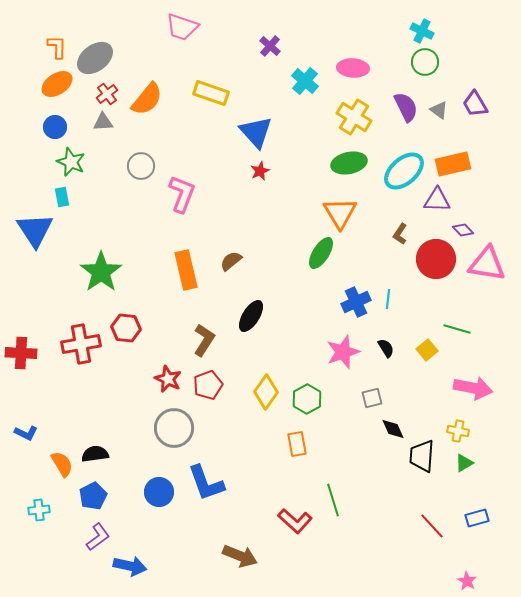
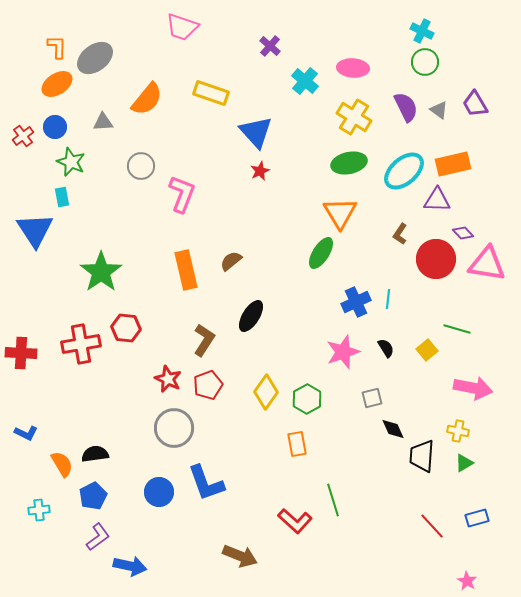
red cross at (107, 94): moved 84 px left, 42 px down
purple diamond at (463, 230): moved 3 px down
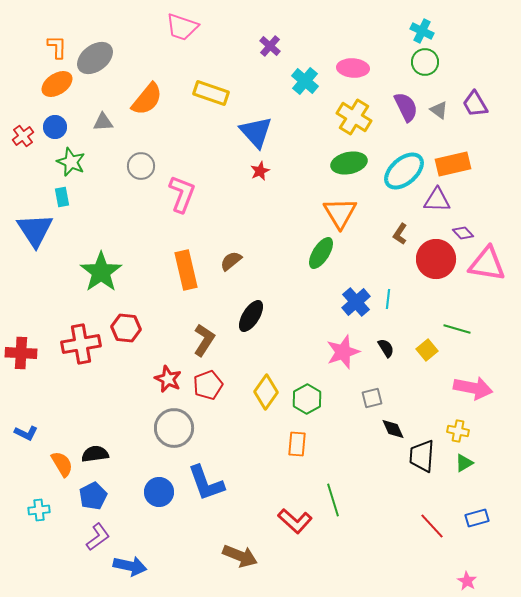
blue cross at (356, 302): rotated 16 degrees counterclockwise
orange rectangle at (297, 444): rotated 15 degrees clockwise
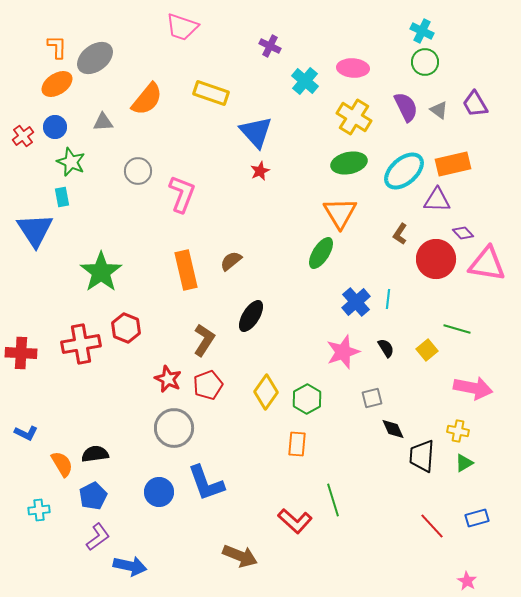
purple cross at (270, 46): rotated 15 degrees counterclockwise
gray circle at (141, 166): moved 3 px left, 5 px down
red hexagon at (126, 328): rotated 16 degrees clockwise
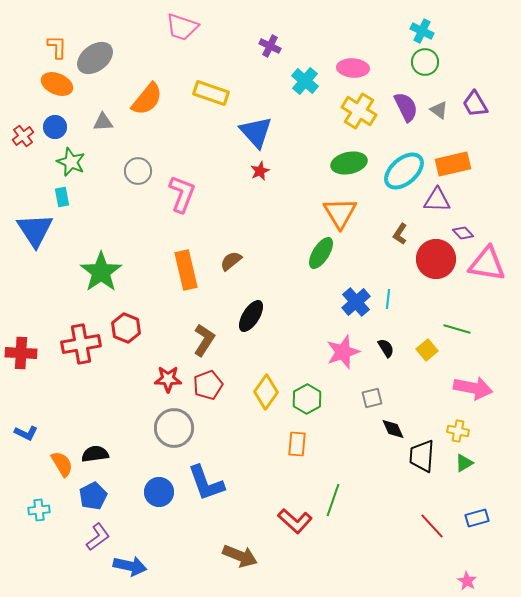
orange ellipse at (57, 84): rotated 56 degrees clockwise
yellow cross at (354, 117): moved 5 px right, 6 px up
red star at (168, 379): rotated 24 degrees counterclockwise
green line at (333, 500): rotated 36 degrees clockwise
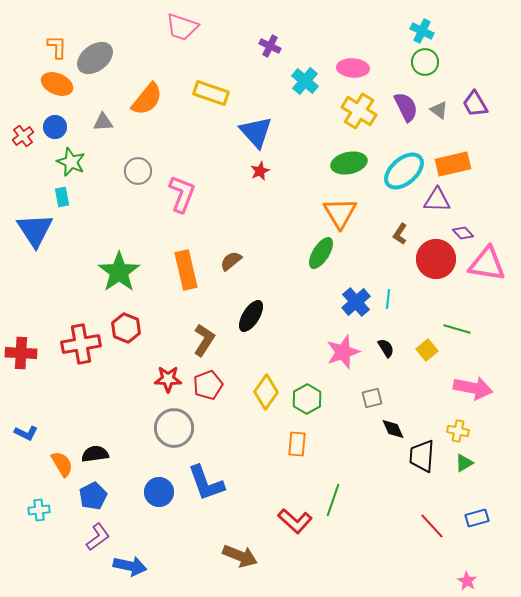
green star at (101, 272): moved 18 px right
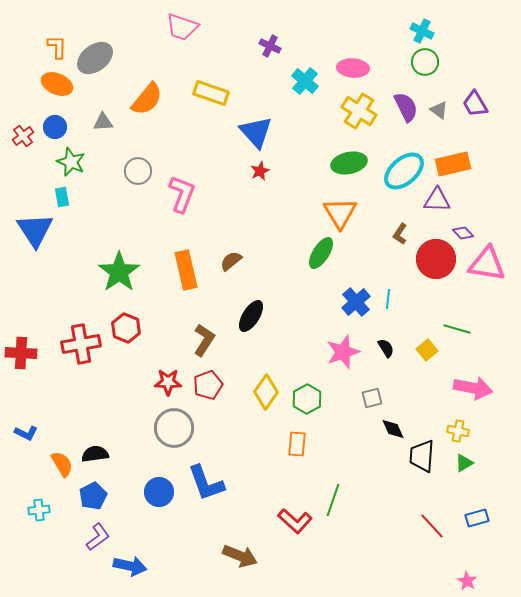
red star at (168, 379): moved 3 px down
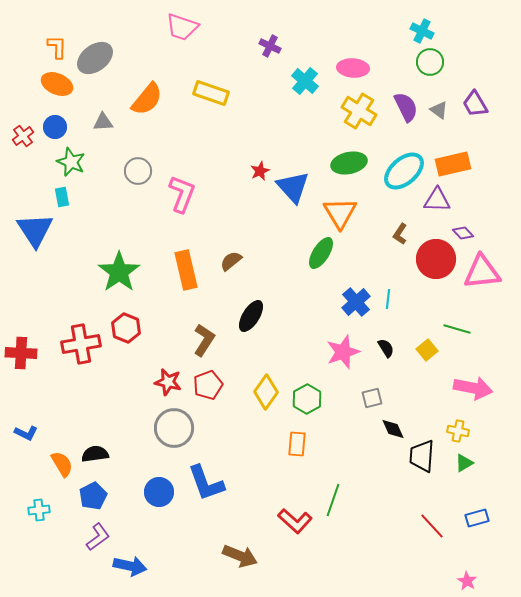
green circle at (425, 62): moved 5 px right
blue triangle at (256, 132): moved 37 px right, 55 px down
pink triangle at (487, 264): moved 5 px left, 8 px down; rotated 15 degrees counterclockwise
red star at (168, 382): rotated 12 degrees clockwise
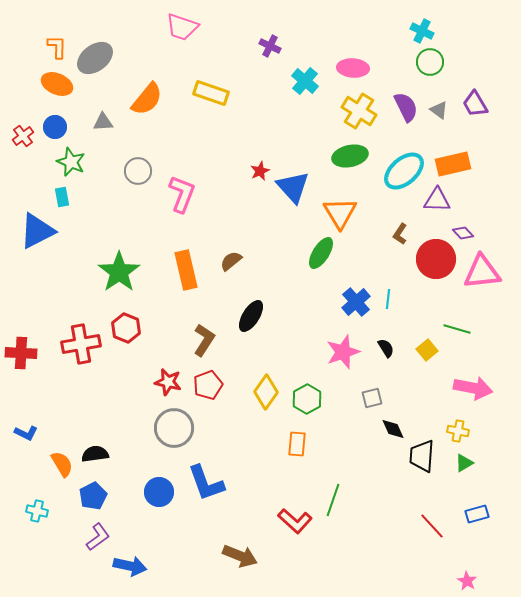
green ellipse at (349, 163): moved 1 px right, 7 px up
blue triangle at (35, 230): moved 2 px right, 1 px down; rotated 36 degrees clockwise
cyan cross at (39, 510): moved 2 px left, 1 px down; rotated 20 degrees clockwise
blue rectangle at (477, 518): moved 4 px up
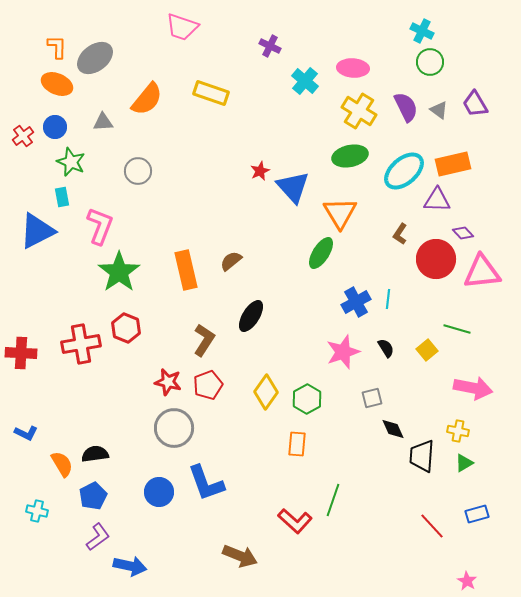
pink L-shape at (182, 194): moved 82 px left, 32 px down
blue cross at (356, 302): rotated 12 degrees clockwise
